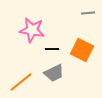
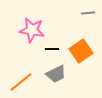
orange square: moved 1 px left, 1 px down; rotated 30 degrees clockwise
gray trapezoid: moved 2 px right, 1 px down
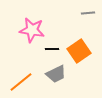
orange square: moved 2 px left
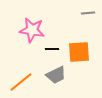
orange square: moved 1 px down; rotated 30 degrees clockwise
gray trapezoid: moved 1 px down
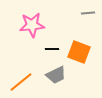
pink star: moved 5 px up; rotated 15 degrees counterclockwise
orange square: rotated 25 degrees clockwise
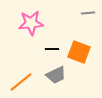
pink star: moved 1 px left, 2 px up
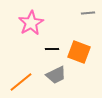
pink star: rotated 25 degrees counterclockwise
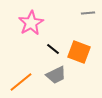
black line: moved 1 px right; rotated 40 degrees clockwise
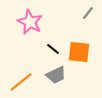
gray line: rotated 48 degrees counterclockwise
pink star: moved 1 px left, 1 px up; rotated 15 degrees counterclockwise
orange square: rotated 15 degrees counterclockwise
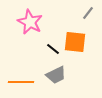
orange square: moved 4 px left, 10 px up
orange line: rotated 40 degrees clockwise
